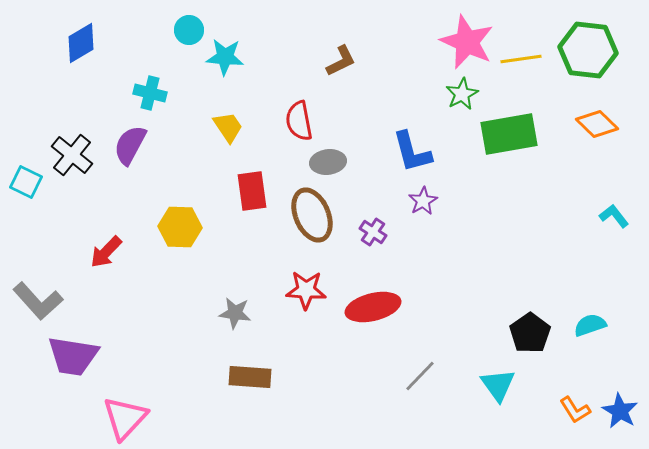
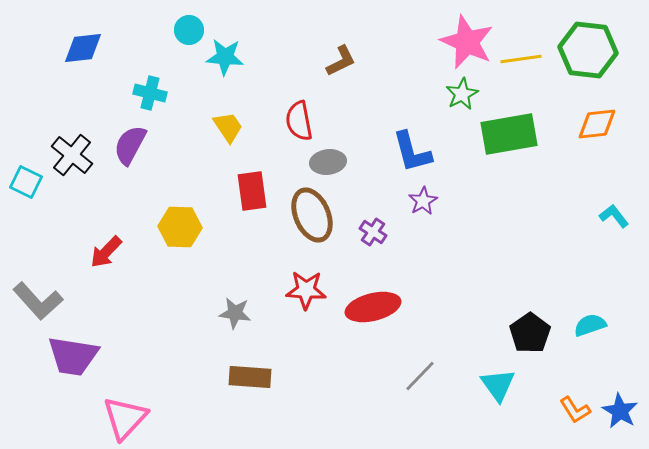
blue diamond: moved 2 px right, 5 px down; rotated 24 degrees clockwise
orange diamond: rotated 51 degrees counterclockwise
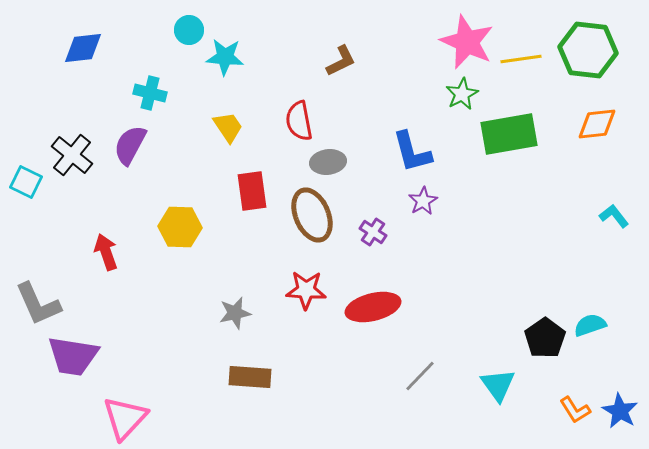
red arrow: rotated 117 degrees clockwise
gray L-shape: moved 3 px down; rotated 18 degrees clockwise
gray star: rotated 20 degrees counterclockwise
black pentagon: moved 15 px right, 5 px down
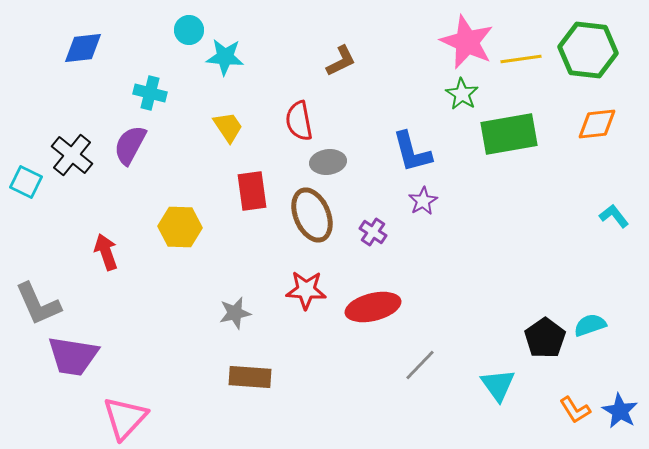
green star: rotated 12 degrees counterclockwise
gray line: moved 11 px up
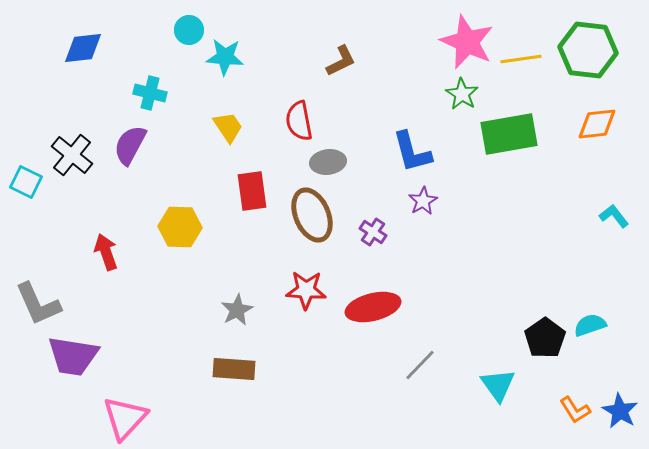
gray star: moved 2 px right, 3 px up; rotated 16 degrees counterclockwise
brown rectangle: moved 16 px left, 8 px up
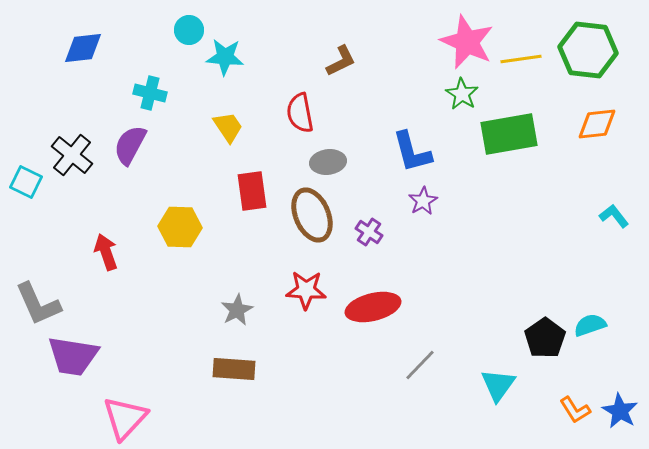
red semicircle: moved 1 px right, 8 px up
purple cross: moved 4 px left
cyan triangle: rotated 12 degrees clockwise
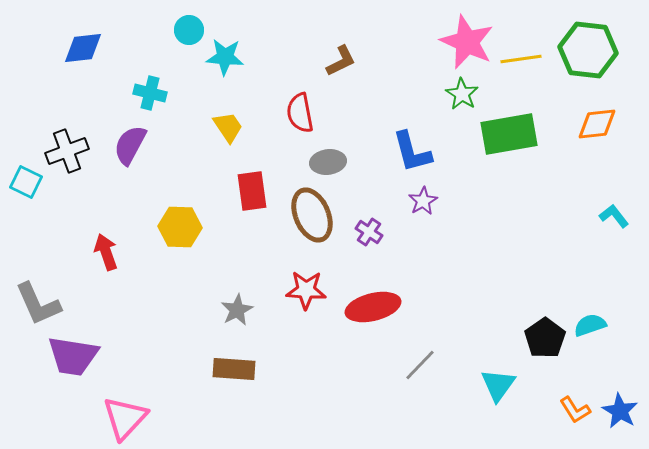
black cross: moved 5 px left, 4 px up; rotated 30 degrees clockwise
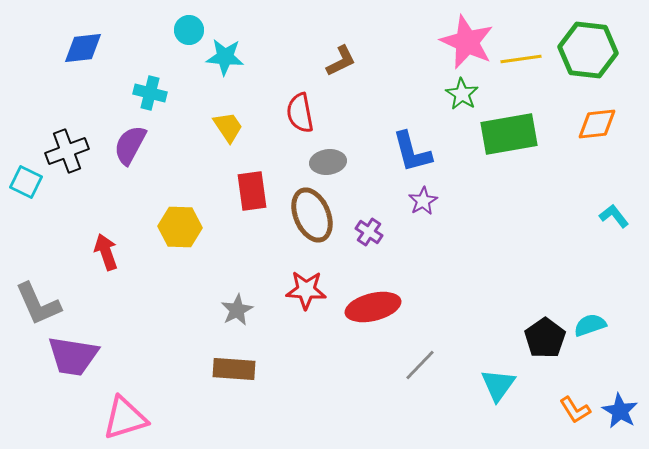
pink triangle: rotated 30 degrees clockwise
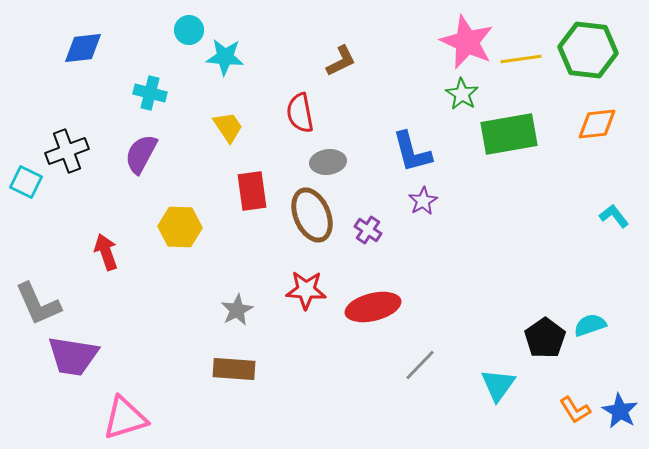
purple semicircle: moved 11 px right, 9 px down
purple cross: moved 1 px left, 2 px up
